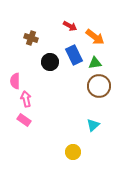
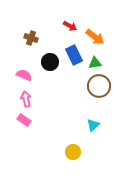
pink semicircle: moved 9 px right, 6 px up; rotated 112 degrees clockwise
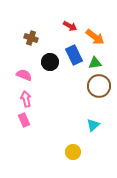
pink rectangle: rotated 32 degrees clockwise
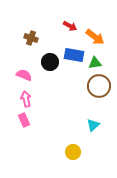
blue rectangle: rotated 54 degrees counterclockwise
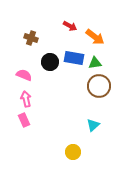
blue rectangle: moved 3 px down
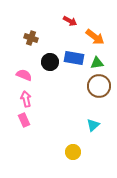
red arrow: moved 5 px up
green triangle: moved 2 px right
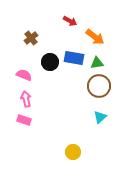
brown cross: rotated 32 degrees clockwise
pink rectangle: rotated 48 degrees counterclockwise
cyan triangle: moved 7 px right, 8 px up
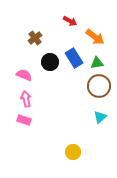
brown cross: moved 4 px right
blue rectangle: rotated 48 degrees clockwise
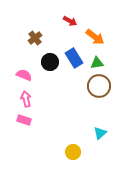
cyan triangle: moved 16 px down
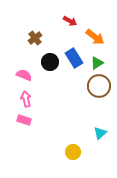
green triangle: rotated 24 degrees counterclockwise
